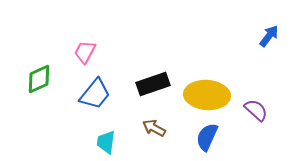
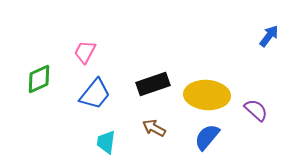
blue semicircle: rotated 16 degrees clockwise
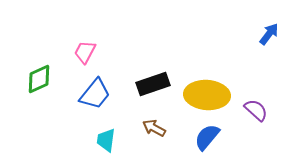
blue arrow: moved 2 px up
cyan trapezoid: moved 2 px up
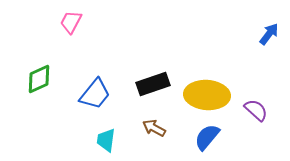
pink trapezoid: moved 14 px left, 30 px up
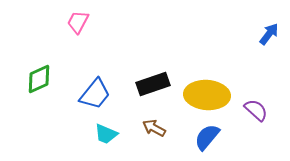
pink trapezoid: moved 7 px right
cyan trapezoid: moved 6 px up; rotated 75 degrees counterclockwise
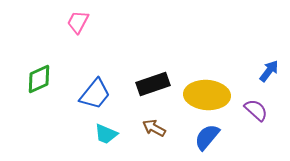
blue arrow: moved 37 px down
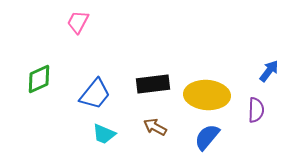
black rectangle: rotated 12 degrees clockwise
purple semicircle: rotated 50 degrees clockwise
brown arrow: moved 1 px right, 1 px up
cyan trapezoid: moved 2 px left
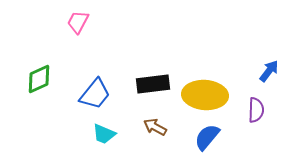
yellow ellipse: moved 2 px left
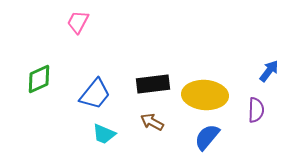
brown arrow: moved 3 px left, 5 px up
